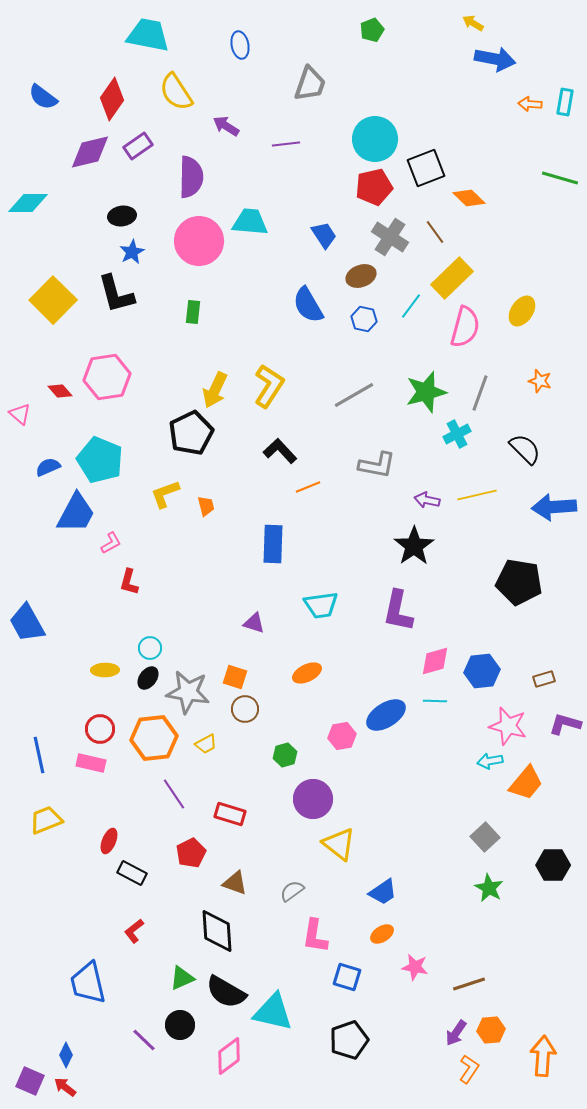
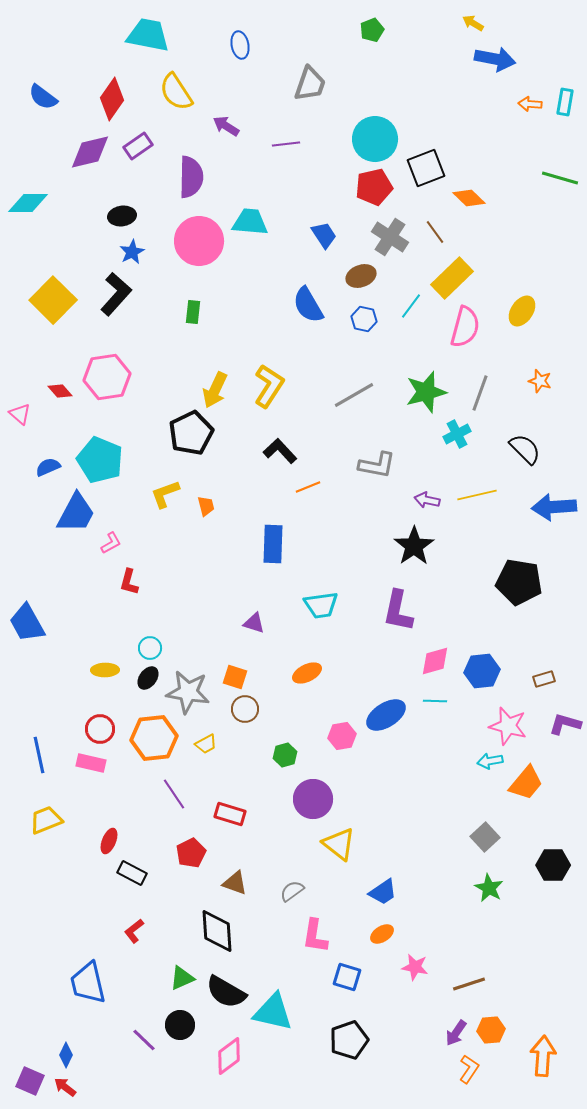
black L-shape at (116, 294): rotated 123 degrees counterclockwise
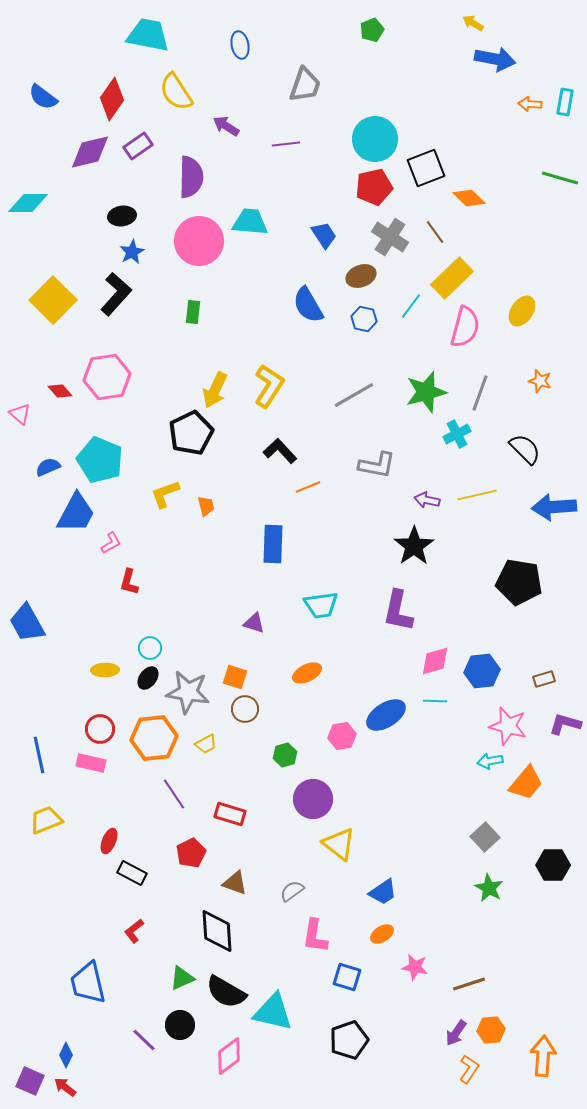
gray trapezoid at (310, 84): moved 5 px left, 1 px down
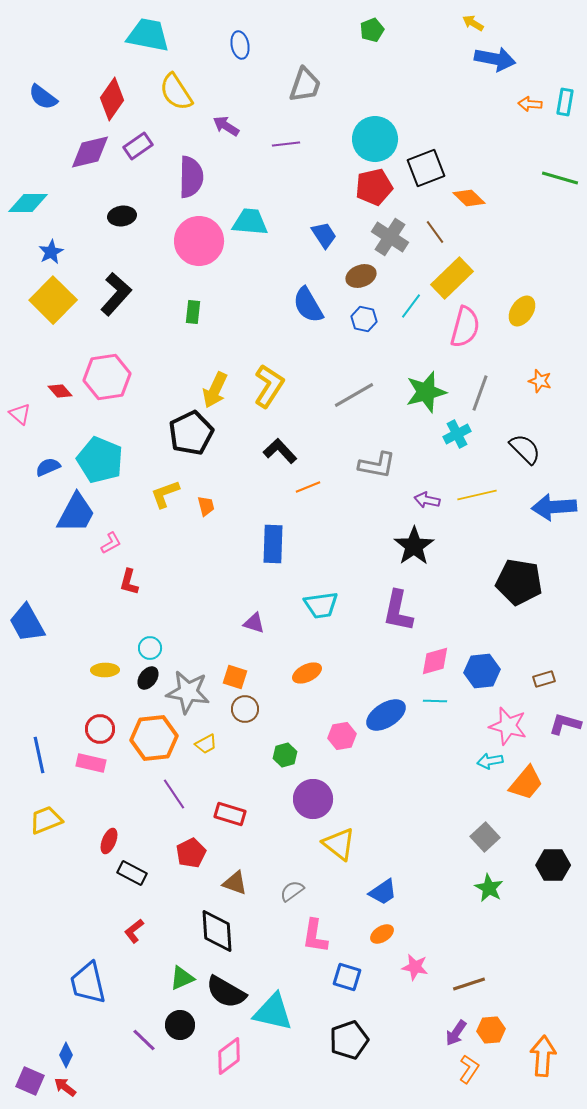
blue star at (132, 252): moved 81 px left
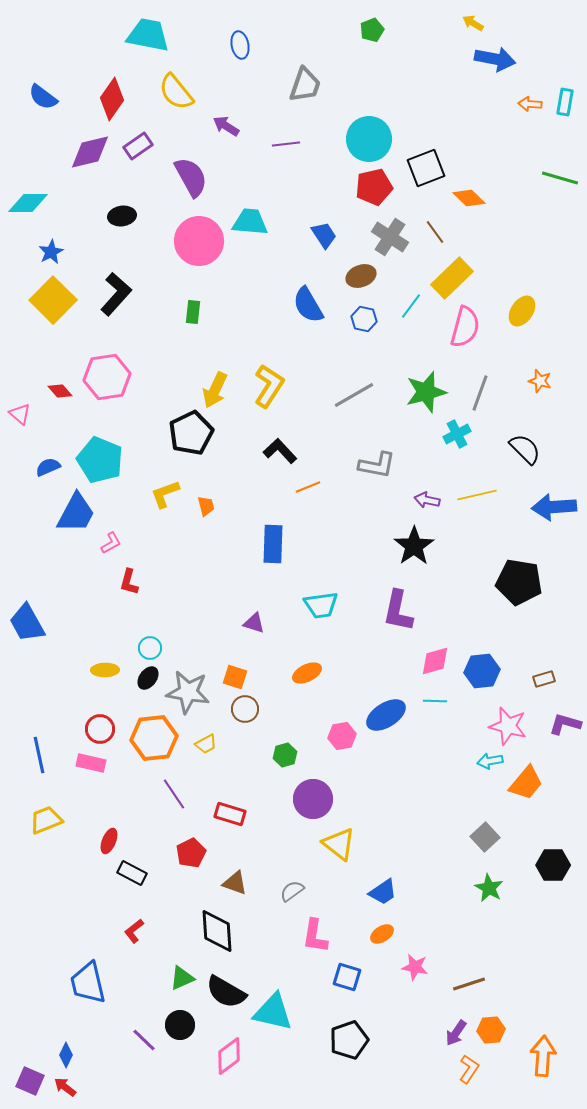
yellow semicircle at (176, 92): rotated 6 degrees counterclockwise
cyan circle at (375, 139): moved 6 px left
purple semicircle at (191, 177): rotated 30 degrees counterclockwise
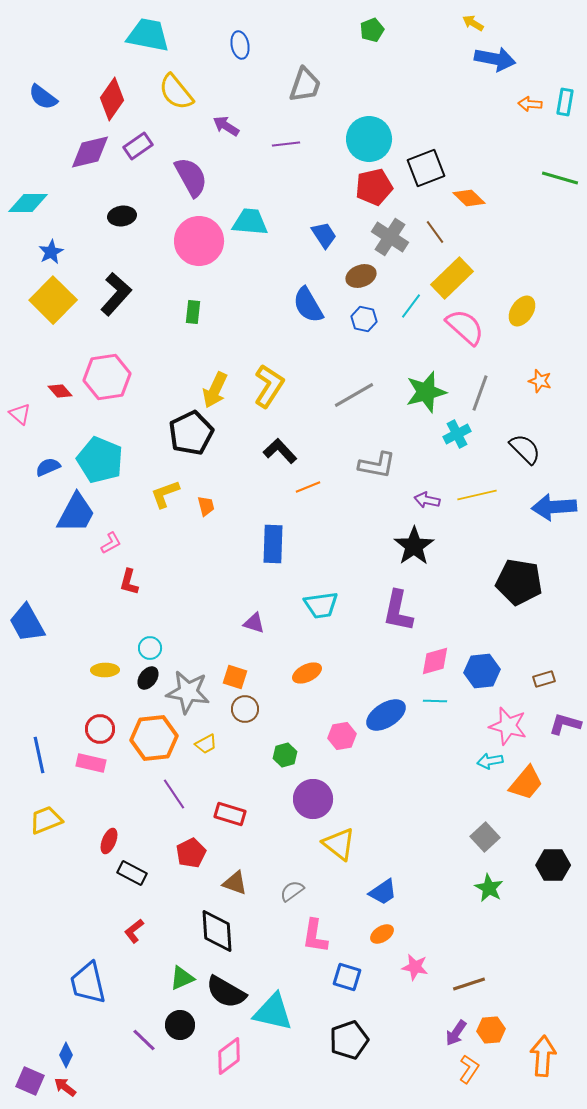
pink semicircle at (465, 327): rotated 63 degrees counterclockwise
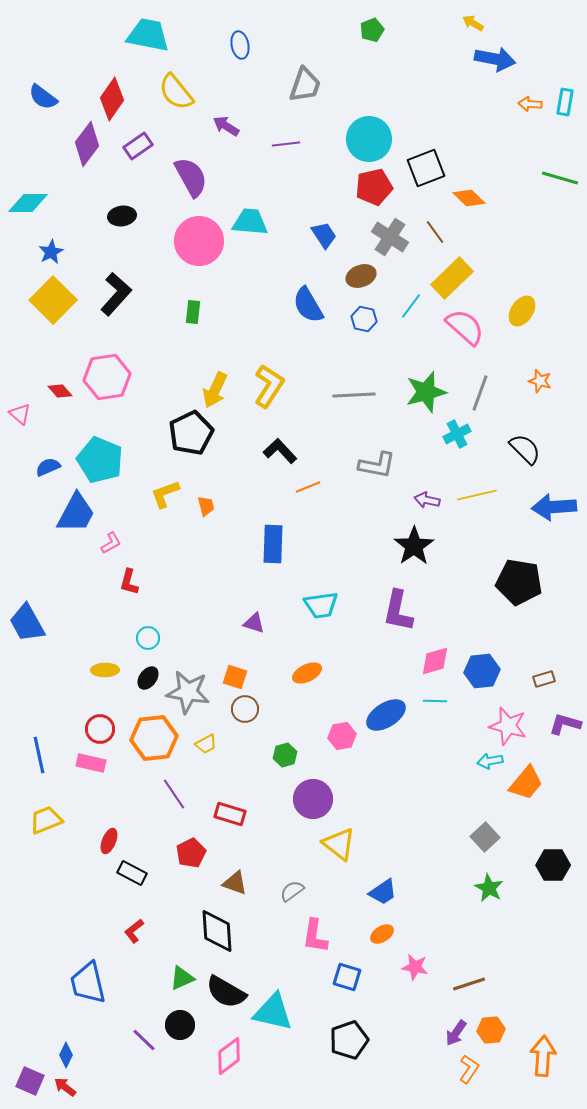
purple diamond at (90, 152): moved 3 px left, 8 px up; rotated 39 degrees counterclockwise
gray line at (354, 395): rotated 27 degrees clockwise
cyan circle at (150, 648): moved 2 px left, 10 px up
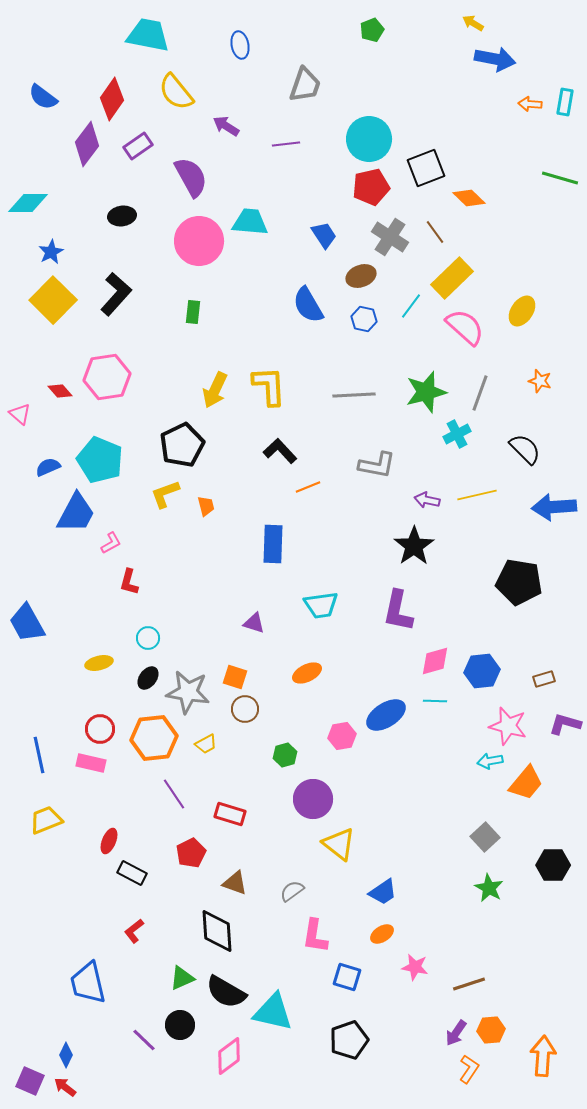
red pentagon at (374, 187): moved 3 px left
yellow L-shape at (269, 386): rotated 36 degrees counterclockwise
black pentagon at (191, 433): moved 9 px left, 12 px down
yellow ellipse at (105, 670): moved 6 px left, 7 px up; rotated 12 degrees counterclockwise
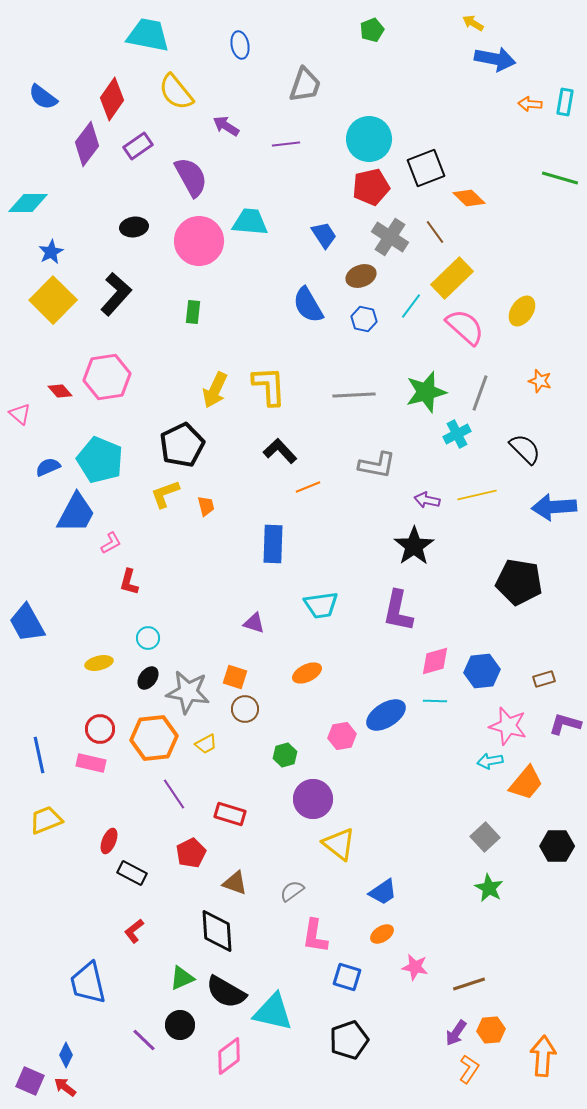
black ellipse at (122, 216): moved 12 px right, 11 px down
black hexagon at (553, 865): moved 4 px right, 19 px up
